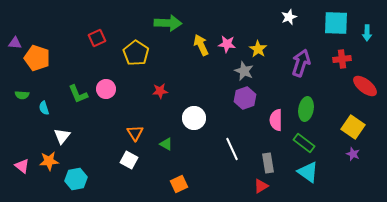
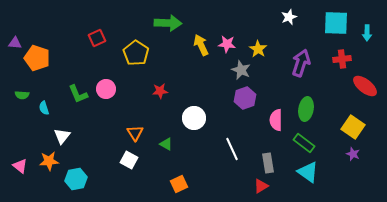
gray star: moved 3 px left, 1 px up
pink triangle: moved 2 px left
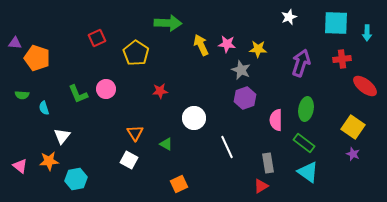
yellow star: rotated 30 degrees counterclockwise
white line: moved 5 px left, 2 px up
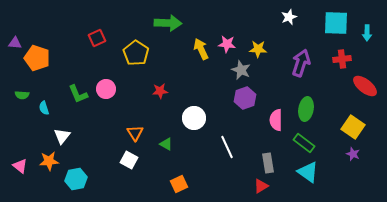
yellow arrow: moved 4 px down
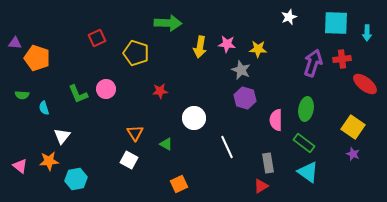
yellow arrow: moved 1 px left, 2 px up; rotated 145 degrees counterclockwise
yellow pentagon: rotated 15 degrees counterclockwise
purple arrow: moved 12 px right
red ellipse: moved 2 px up
purple hexagon: rotated 25 degrees counterclockwise
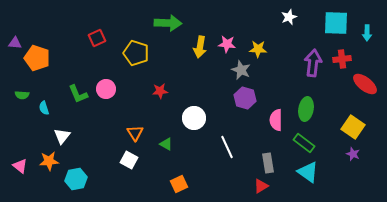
purple arrow: rotated 12 degrees counterclockwise
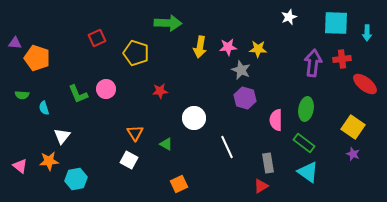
pink star: moved 1 px right, 3 px down; rotated 12 degrees counterclockwise
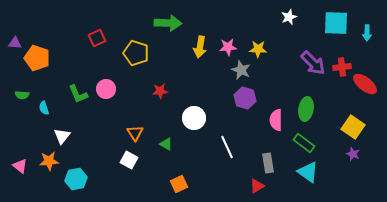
red cross: moved 8 px down
purple arrow: rotated 128 degrees clockwise
red triangle: moved 4 px left
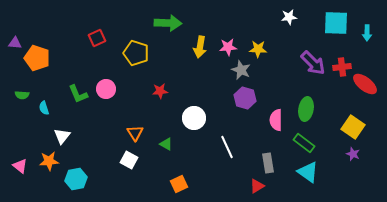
white star: rotated 14 degrees clockwise
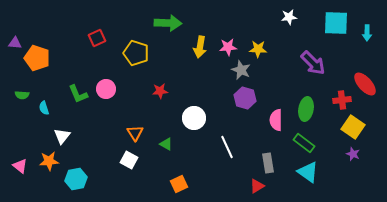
red cross: moved 33 px down
red ellipse: rotated 10 degrees clockwise
